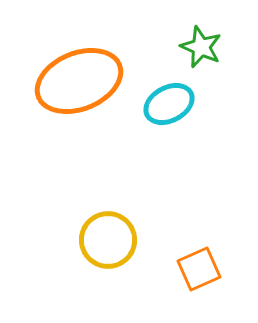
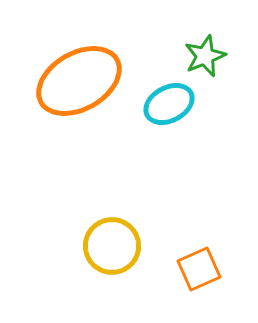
green star: moved 4 px right, 9 px down; rotated 27 degrees clockwise
orange ellipse: rotated 8 degrees counterclockwise
yellow circle: moved 4 px right, 6 px down
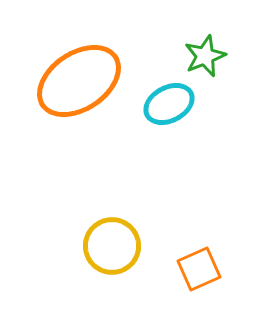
orange ellipse: rotated 4 degrees counterclockwise
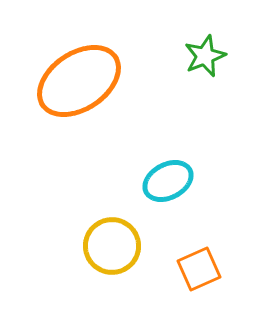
cyan ellipse: moved 1 px left, 77 px down
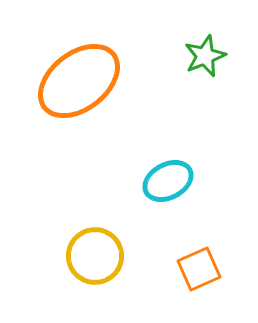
orange ellipse: rotated 4 degrees counterclockwise
yellow circle: moved 17 px left, 10 px down
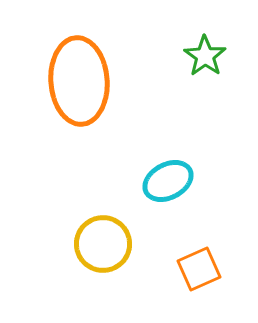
green star: rotated 15 degrees counterclockwise
orange ellipse: rotated 56 degrees counterclockwise
yellow circle: moved 8 px right, 12 px up
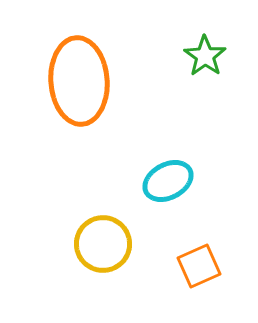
orange square: moved 3 px up
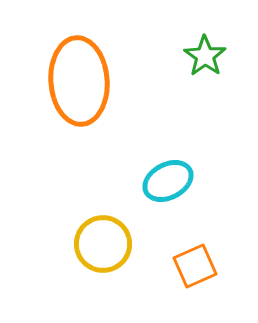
orange square: moved 4 px left
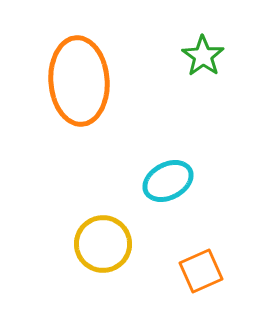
green star: moved 2 px left
orange square: moved 6 px right, 5 px down
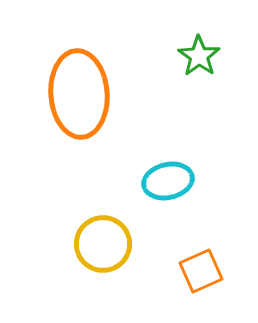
green star: moved 4 px left
orange ellipse: moved 13 px down
cyan ellipse: rotated 15 degrees clockwise
